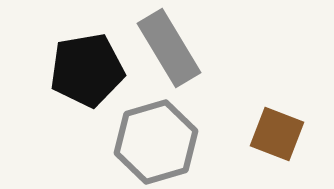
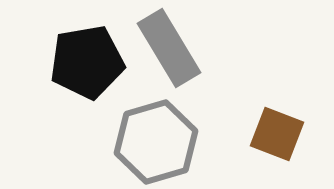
black pentagon: moved 8 px up
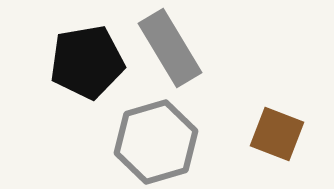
gray rectangle: moved 1 px right
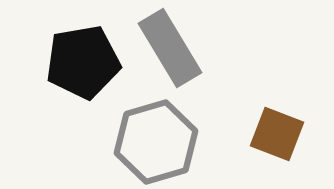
black pentagon: moved 4 px left
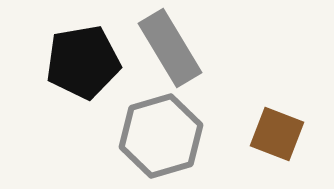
gray hexagon: moved 5 px right, 6 px up
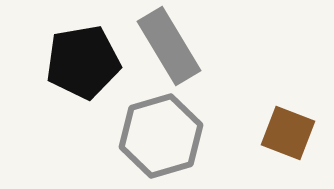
gray rectangle: moved 1 px left, 2 px up
brown square: moved 11 px right, 1 px up
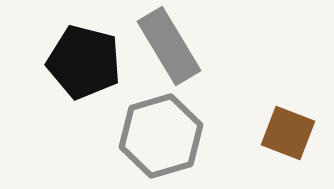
black pentagon: moved 1 px right; rotated 24 degrees clockwise
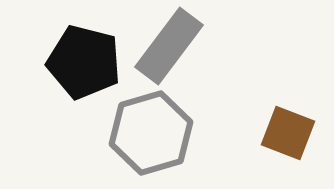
gray rectangle: rotated 68 degrees clockwise
gray hexagon: moved 10 px left, 3 px up
